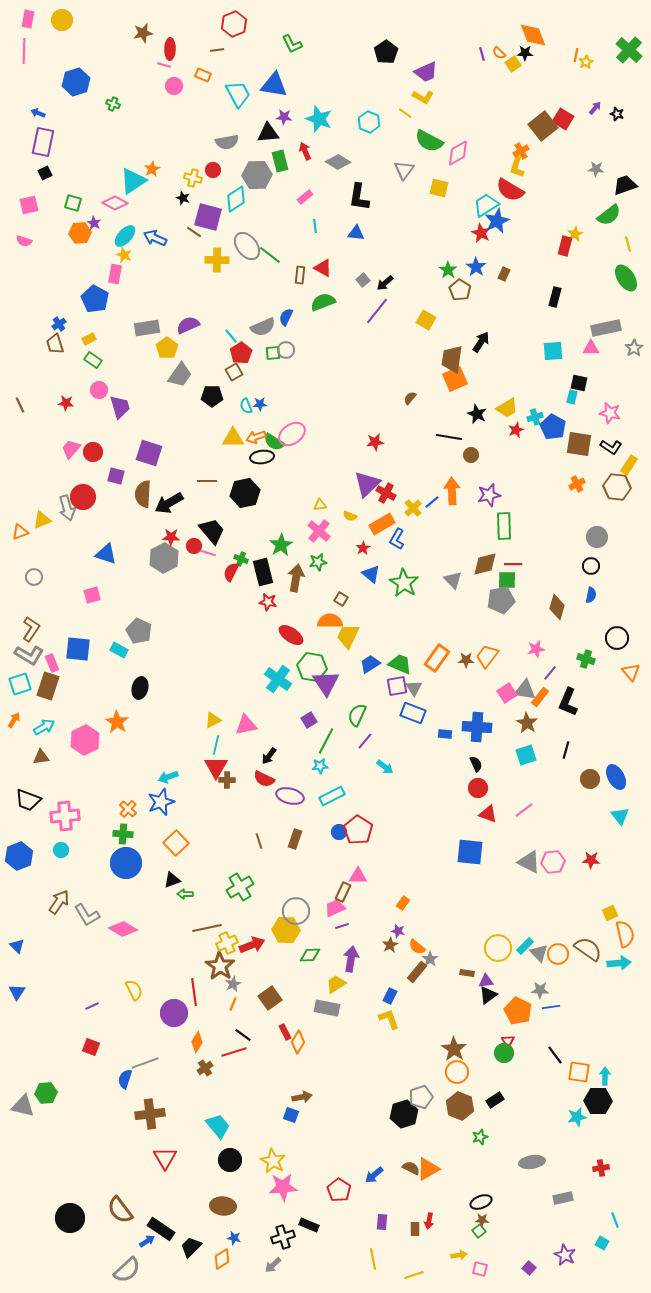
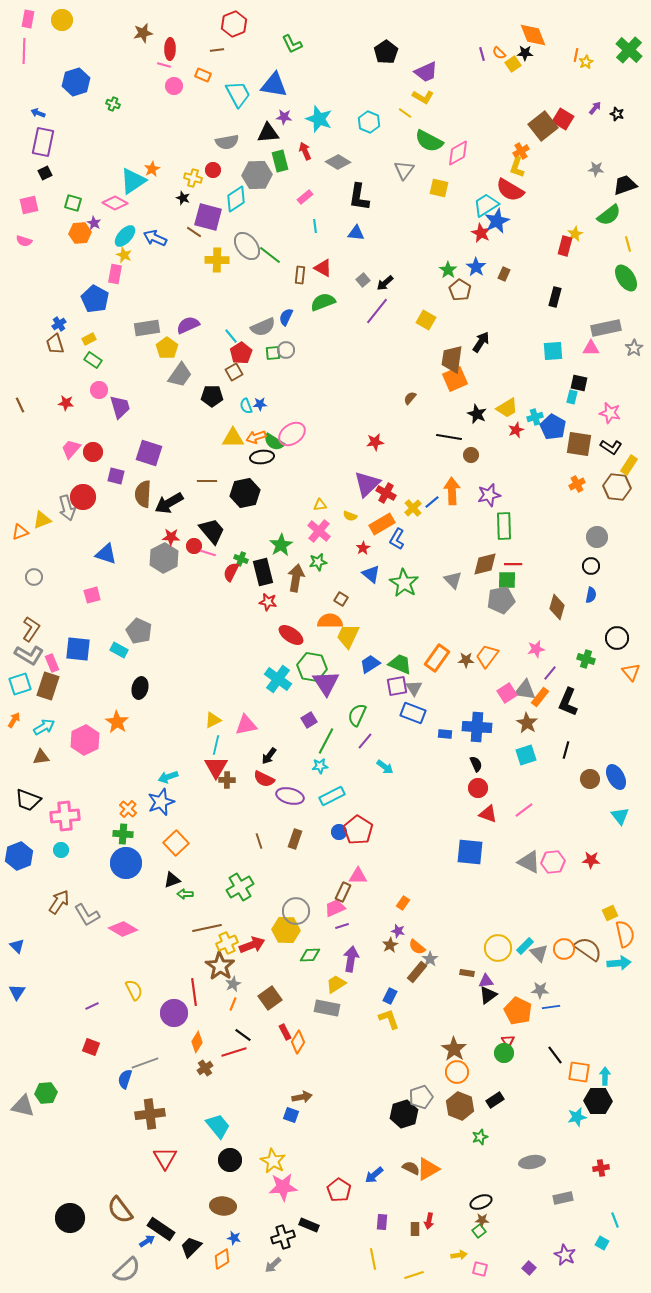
orange circle at (558, 954): moved 6 px right, 5 px up
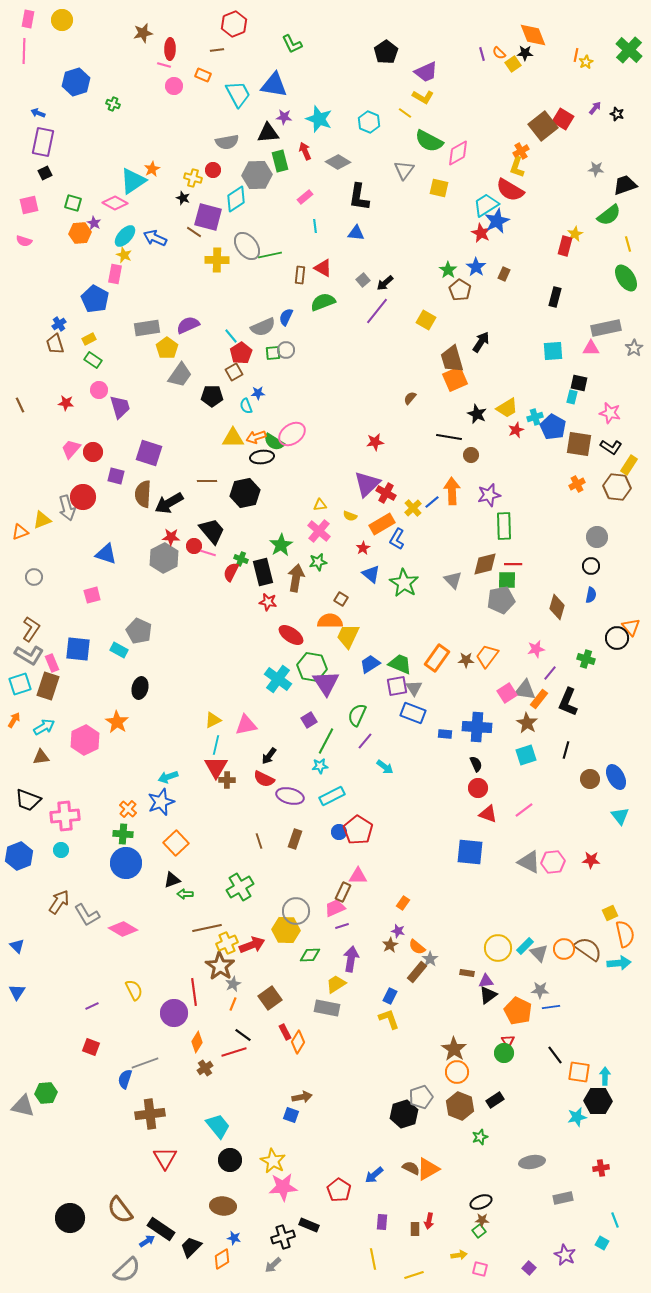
green line at (270, 255): rotated 50 degrees counterclockwise
brown trapezoid at (452, 359): rotated 24 degrees counterclockwise
blue star at (260, 404): moved 2 px left, 11 px up
orange triangle at (631, 672): moved 45 px up
orange rectangle at (540, 697): moved 1 px left, 2 px down
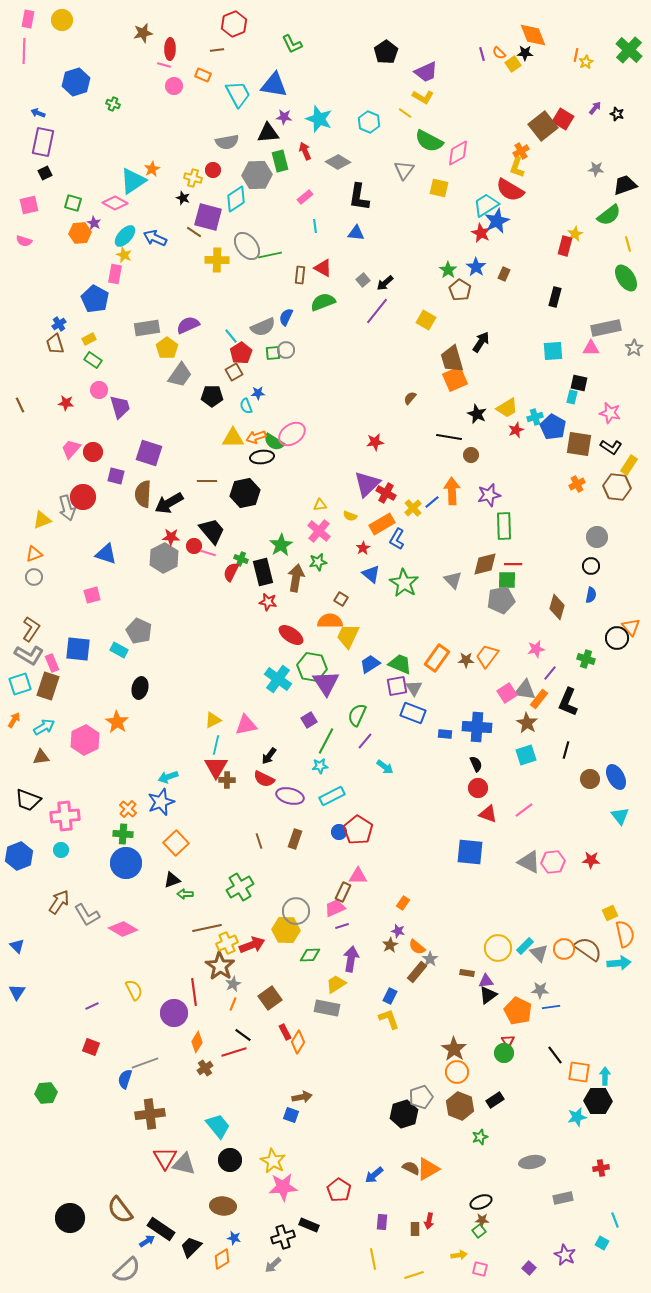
orange triangle at (20, 532): moved 14 px right, 22 px down
gray triangle at (23, 1106): moved 161 px right, 58 px down
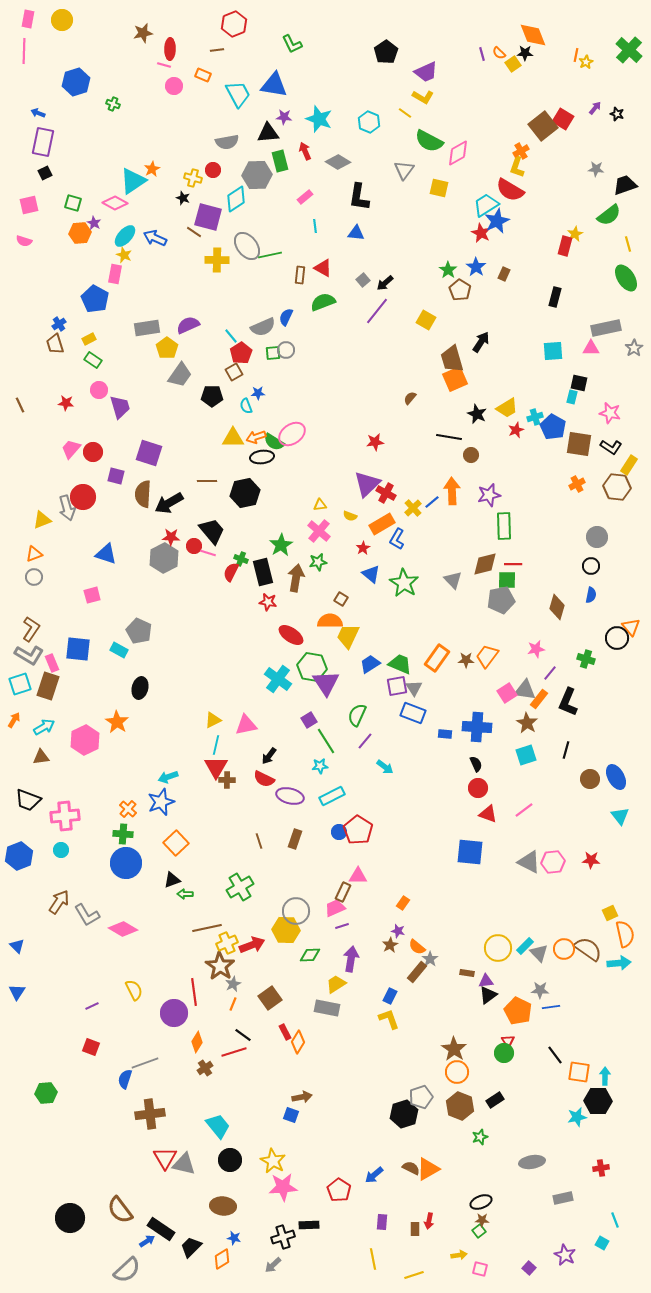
green line at (326, 741): rotated 60 degrees counterclockwise
black rectangle at (309, 1225): rotated 24 degrees counterclockwise
